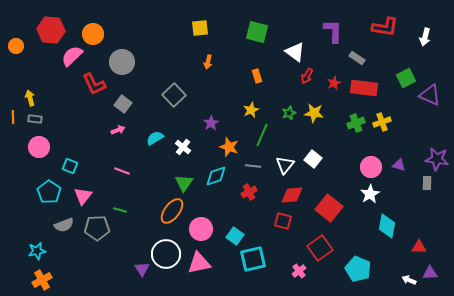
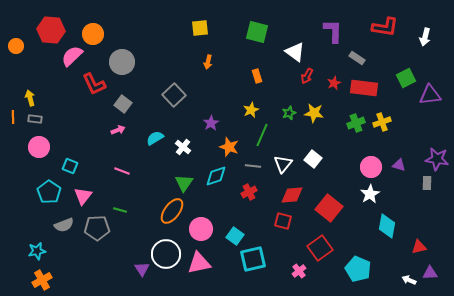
purple triangle at (430, 95): rotated 30 degrees counterclockwise
white triangle at (285, 165): moved 2 px left, 1 px up
red triangle at (419, 247): rotated 14 degrees counterclockwise
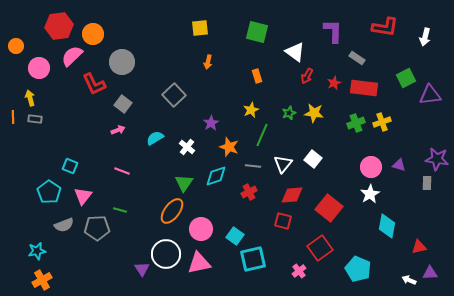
red hexagon at (51, 30): moved 8 px right, 4 px up; rotated 12 degrees counterclockwise
pink circle at (39, 147): moved 79 px up
white cross at (183, 147): moved 4 px right
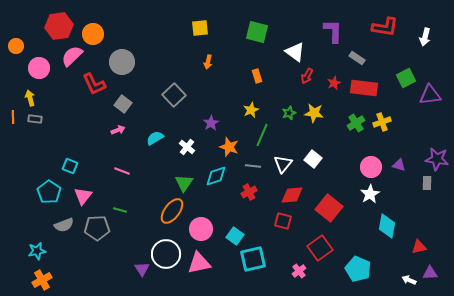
green cross at (356, 123): rotated 12 degrees counterclockwise
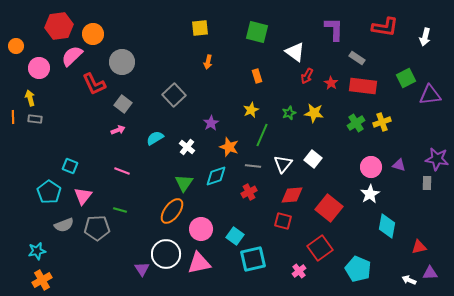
purple L-shape at (333, 31): moved 1 px right, 2 px up
red star at (334, 83): moved 3 px left; rotated 16 degrees counterclockwise
red rectangle at (364, 88): moved 1 px left, 2 px up
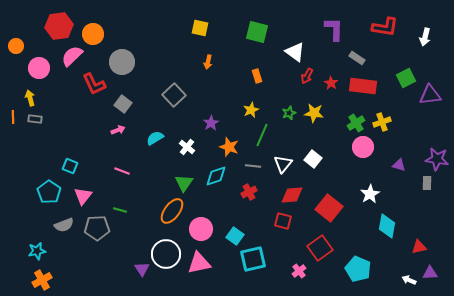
yellow square at (200, 28): rotated 18 degrees clockwise
pink circle at (371, 167): moved 8 px left, 20 px up
